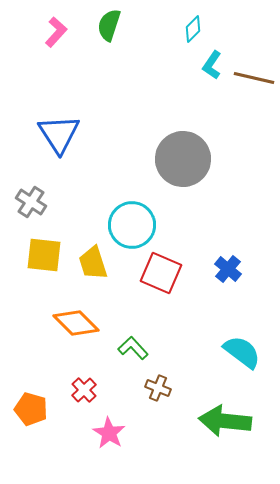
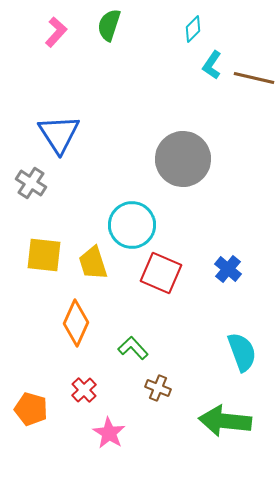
gray cross: moved 19 px up
orange diamond: rotated 69 degrees clockwise
cyan semicircle: rotated 33 degrees clockwise
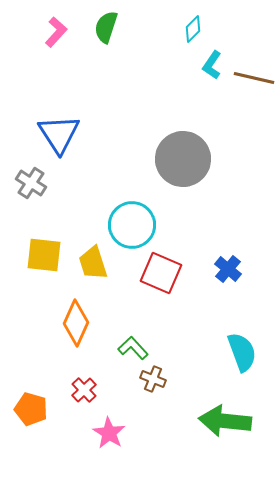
green semicircle: moved 3 px left, 2 px down
brown cross: moved 5 px left, 9 px up
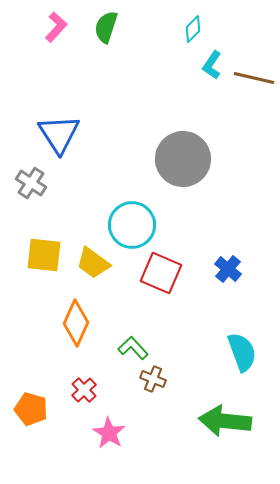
pink L-shape: moved 5 px up
yellow trapezoid: rotated 36 degrees counterclockwise
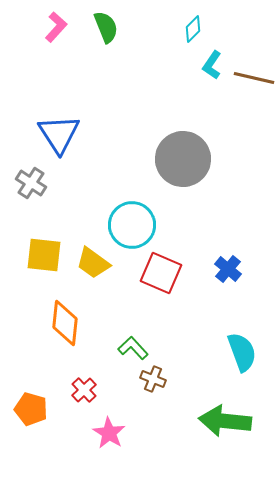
green semicircle: rotated 140 degrees clockwise
orange diamond: moved 11 px left; rotated 18 degrees counterclockwise
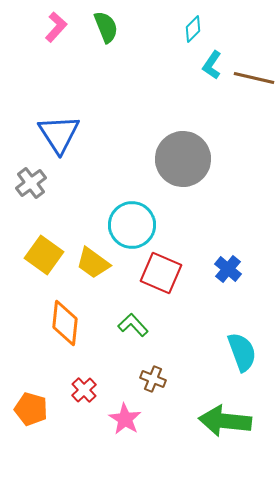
gray cross: rotated 20 degrees clockwise
yellow square: rotated 30 degrees clockwise
green L-shape: moved 23 px up
pink star: moved 16 px right, 14 px up
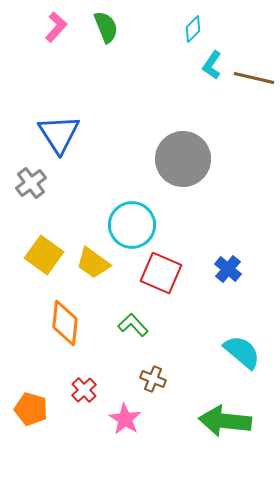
cyan semicircle: rotated 30 degrees counterclockwise
